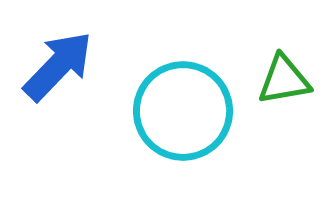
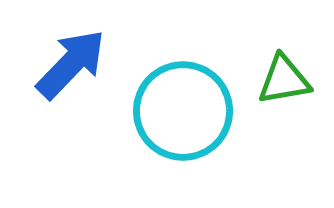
blue arrow: moved 13 px right, 2 px up
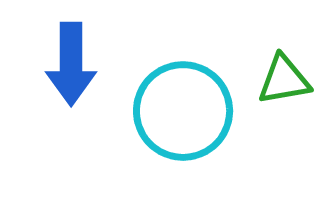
blue arrow: rotated 136 degrees clockwise
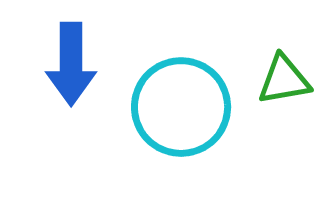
cyan circle: moved 2 px left, 4 px up
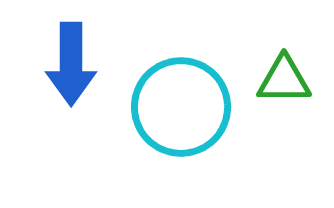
green triangle: rotated 10 degrees clockwise
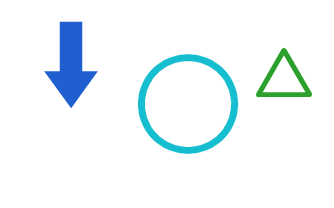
cyan circle: moved 7 px right, 3 px up
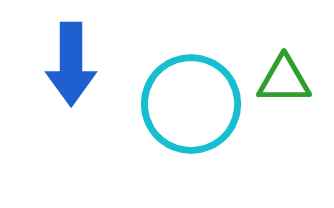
cyan circle: moved 3 px right
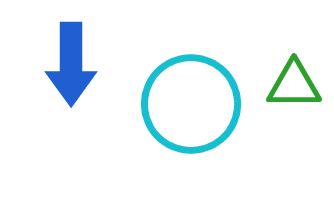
green triangle: moved 10 px right, 5 px down
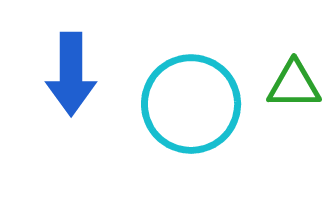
blue arrow: moved 10 px down
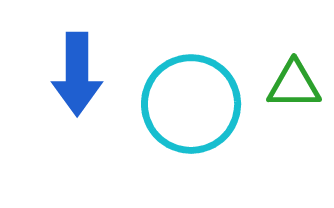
blue arrow: moved 6 px right
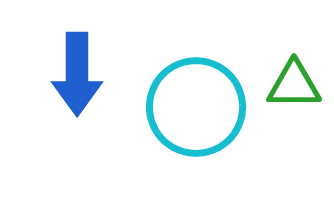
cyan circle: moved 5 px right, 3 px down
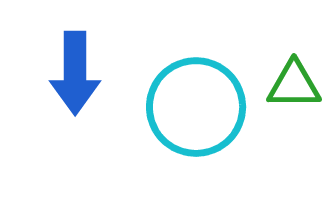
blue arrow: moved 2 px left, 1 px up
